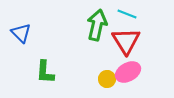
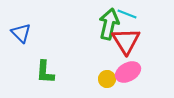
green arrow: moved 12 px right, 1 px up
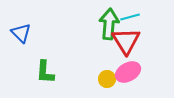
cyan line: moved 3 px right, 3 px down; rotated 36 degrees counterclockwise
green arrow: rotated 8 degrees counterclockwise
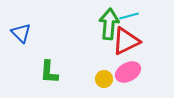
cyan line: moved 1 px left, 1 px up
red triangle: rotated 36 degrees clockwise
green L-shape: moved 4 px right
yellow circle: moved 3 px left
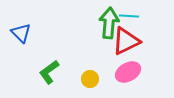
cyan line: rotated 18 degrees clockwise
green arrow: moved 1 px up
green L-shape: rotated 50 degrees clockwise
yellow circle: moved 14 px left
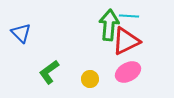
green arrow: moved 2 px down
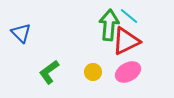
cyan line: rotated 36 degrees clockwise
yellow circle: moved 3 px right, 7 px up
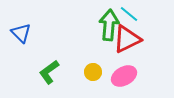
cyan line: moved 2 px up
red triangle: moved 1 px right, 2 px up
pink ellipse: moved 4 px left, 4 px down
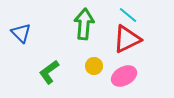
cyan line: moved 1 px left, 1 px down
green arrow: moved 25 px left, 1 px up
yellow circle: moved 1 px right, 6 px up
